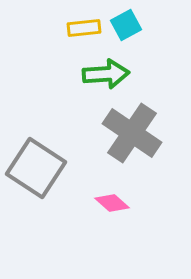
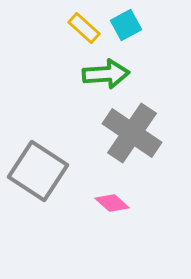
yellow rectangle: rotated 48 degrees clockwise
gray square: moved 2 px right, 3 px down
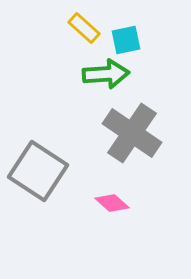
cyan square: moved 15 px down; rotated 16 degrees clockwise
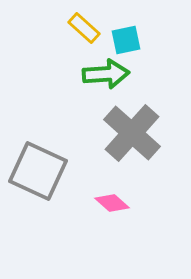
gray cross: rotated 8 degrees clockwise
gray square: rotated 8 degrees counterclockwise
